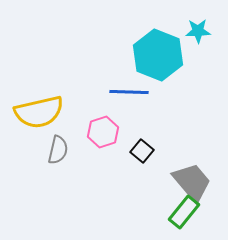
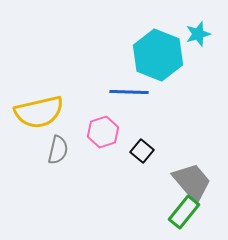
cyan star: moved 3 px down; rotated 15 degrees counterclockwise
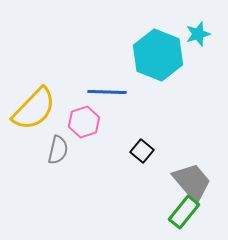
blue line: moved 22 px left
yellow semicircle: moved 5 px left, 3 px up; rotated 33 degrees counterclockwise
pink hexagon: moved 19 px left, 10 px up
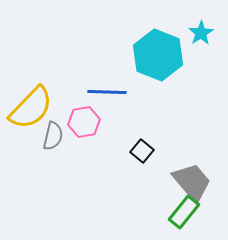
cyan star: moved 3 px right, 1 px up; rotated 15 degrees counterclockwise
yellow semicircle: moved 3 px left, 1 px up
pink hexagon: rotated 8 degrees clockwise
gray semicircle: moved 5 px left, 14 px up
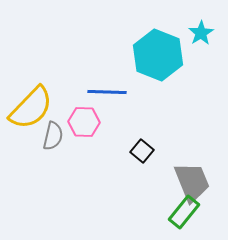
pink hexagon: rotated 12 degrees clockwise
gray trapezoid: rotated 18 degrees clockwise
